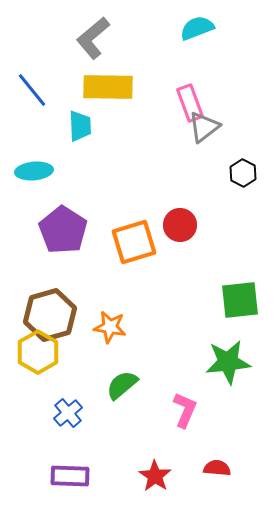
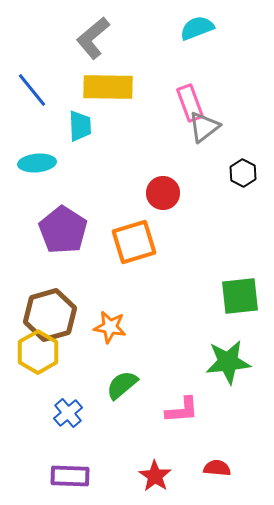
cyan ellipse: moved 3 px right, 8 px up
red circle: moved 17 px left, 32 px up
green square: moved 4 px up
pink L-shape: moved 3 px left; rotated 63 degrees clockwise
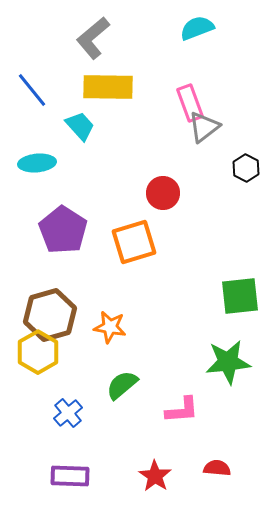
cyan trapezoid: rotated 40 degrees counterclockwise
black hexagon: moved 3 px right, 5 px up
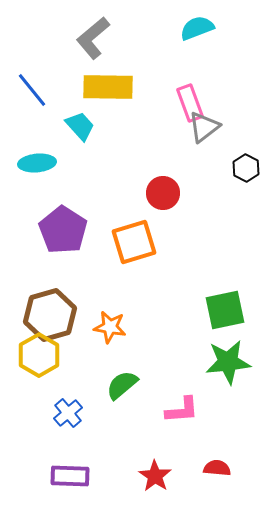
green square: moved 15 px left, 14 px down; rotated 6 degrees counterclockwise
yellow hexagon: moved 1 px right, 3 px down
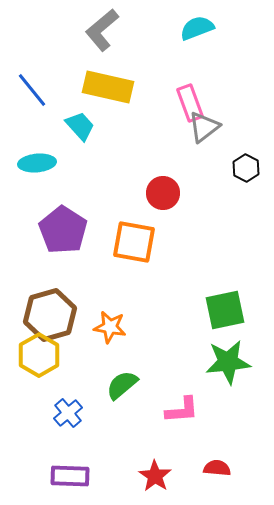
gray L-shape: moved 9 px right, 8 px up
yellow rectangle: rotated 12 degrees clockwise
orange square: rotated 27 degrees clockwise
